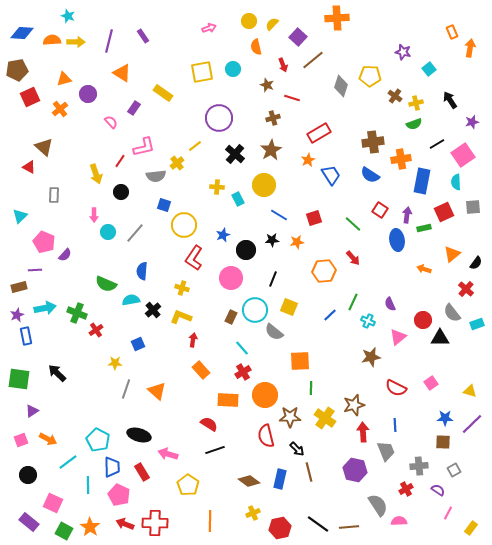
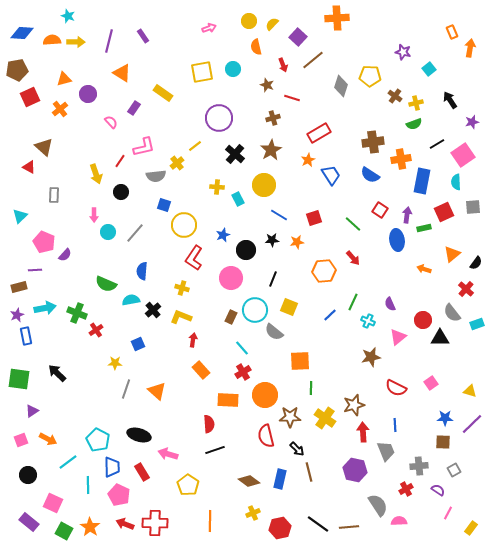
red semicircle at (209, 424): rotated 54 degrees clockwise
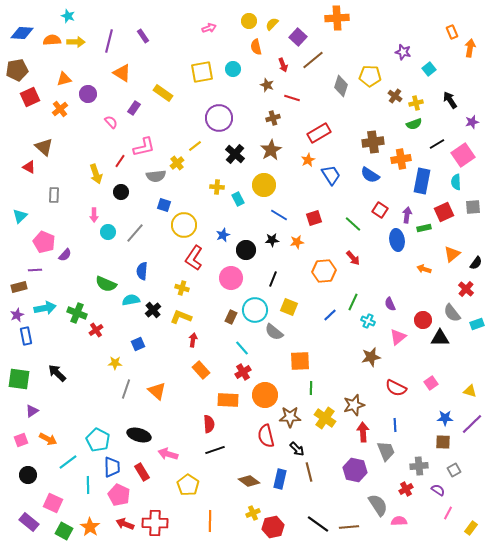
red hexagon at (280, 528): moved 7 px left, 1 px up
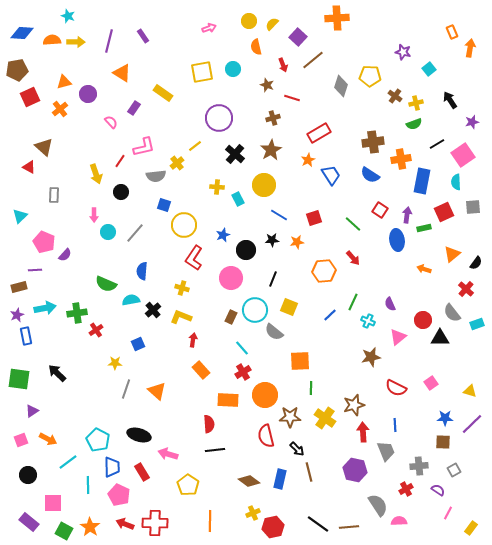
orange triangle at (64, 79): moved 3 px down
green cross at (77, 313): rotated 30 degrees counterclockwise
black line at (215, 450): rotated 12 degrees clockwise
pink square at (53, 503): rotated 24 degrees counterclockwise
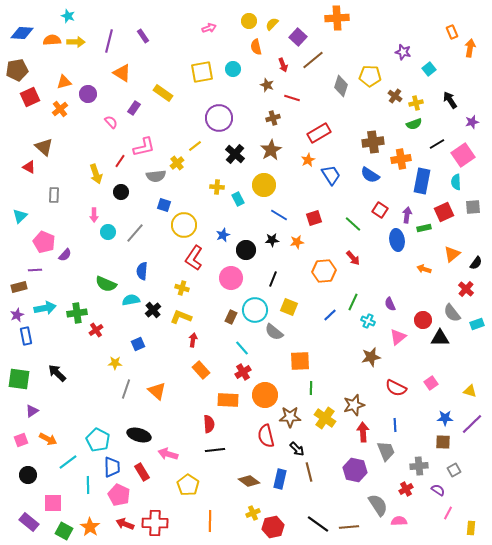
yellow rectangle at (471, 528): rotated 32 degrees counterclockwise
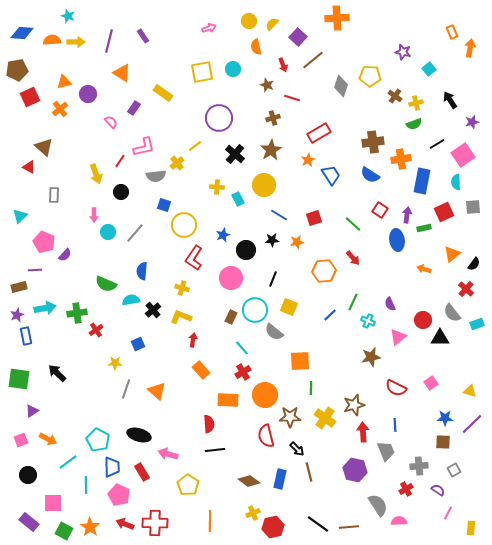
black semicircle at (476, 263): moved 2 px left, 1 px down
cyan line at (88, 485): moved 2 px left
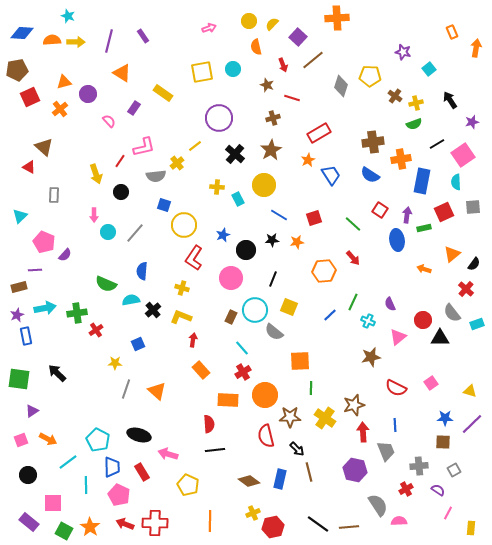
orange arrow at (470, 48): moved 6 px right
pink semicircle at (111, 122): moved 2 px left, 1 px up
yellow pentagon at (188, 485): rotated 10 degrees counterclockwise
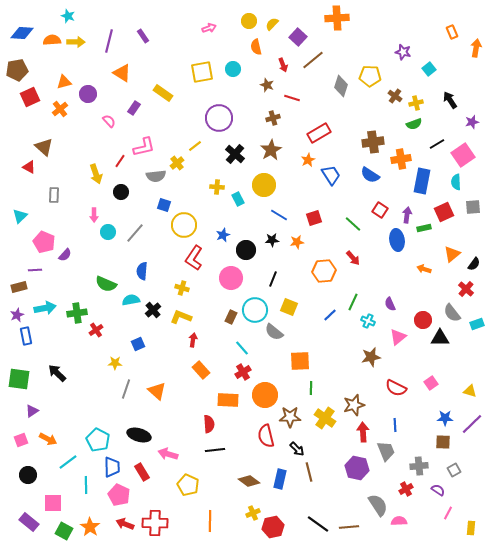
purple hexagon at (355, 470): moved 2 px right, 2 px up
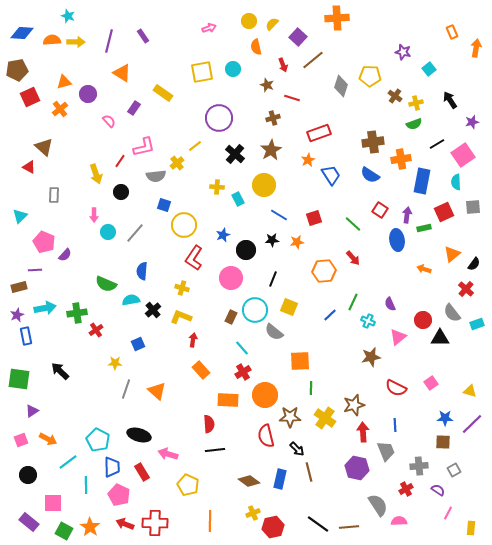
red rectangle at (319, 133): rotated 10 degrees clockwise
black arrow at (57, 373): moved 3 px right, 2 px up
